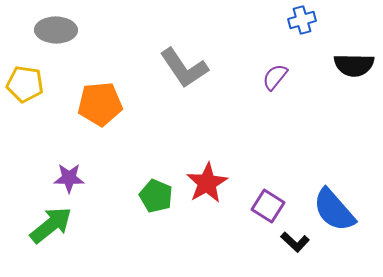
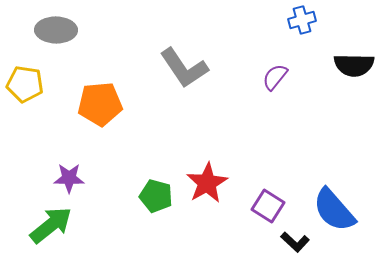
green pentagon: rotated 8 degrees counterclockwise
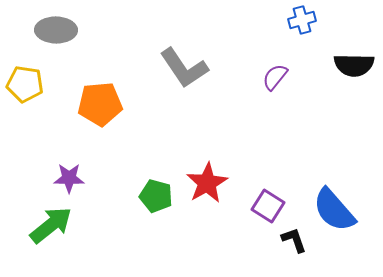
black L-shape: moved 1 px left, 2 px up; rotated 152 degrees counterclockwise
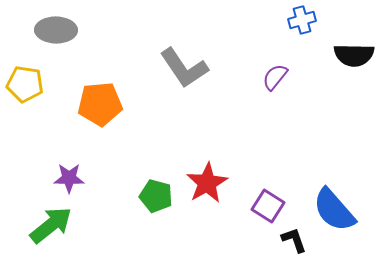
black semicircle: moved 10 px up
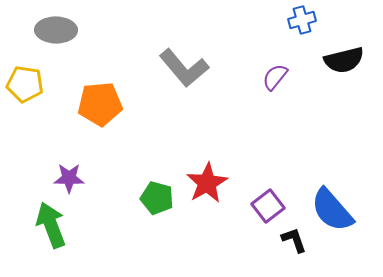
black semicircle: moved 10 px left, 5 px down; rotated 15 degrees counterclockwise
gray L-shape: rotated 6 degrees counterclockwise
green pentagon: moved 1 px right, 2 px down
purple square: rotated 20 degrees clockwise
blue semicircle: moved 2 px left
green arrow: rotated 72 degrees counterclockwise
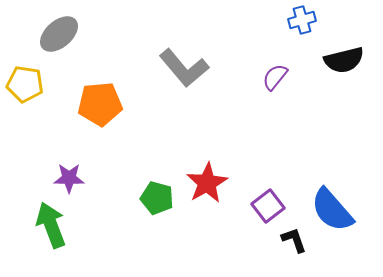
gray ellipse: moved 3 px right, 4 px down; rotated 42 degrees counterclockwise
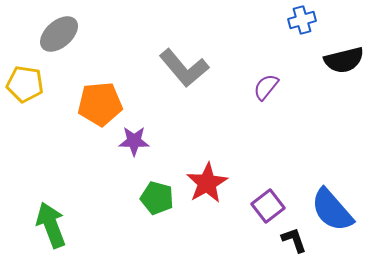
purple semicircle: moved 9 px left, 10 px down
purple star: moved 65 px right, 37 px up
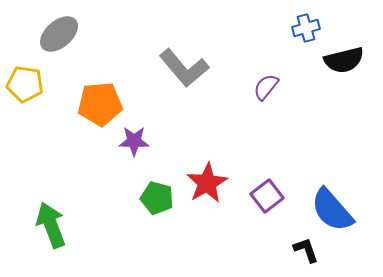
blue cross: moved 4 px right, 8 px down
purple square: moved 1 px left, 10 px up
black L-shape: moved 12 px right, 10 px down
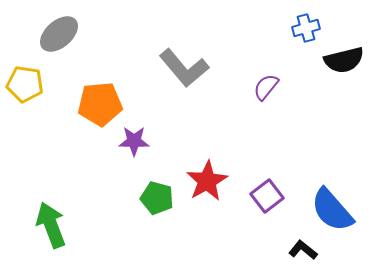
red star: moved 2 px up
black L-shape: moved 3 px left; rotated 32 degrees counterclockwise
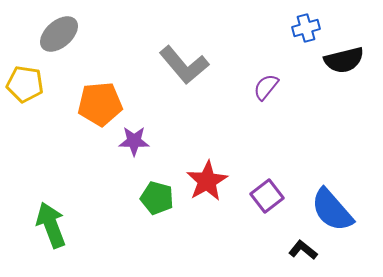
gray L-shape: moved 3 px up
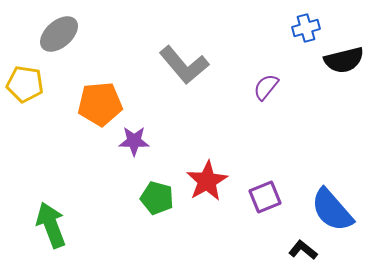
purple square: moved 2 px left, 1 px down; rotated 16 degrees clockwise
